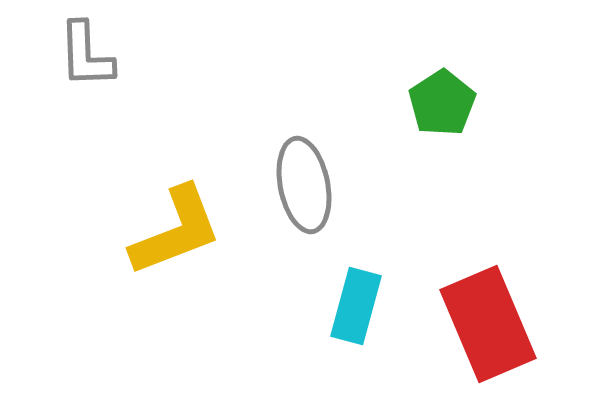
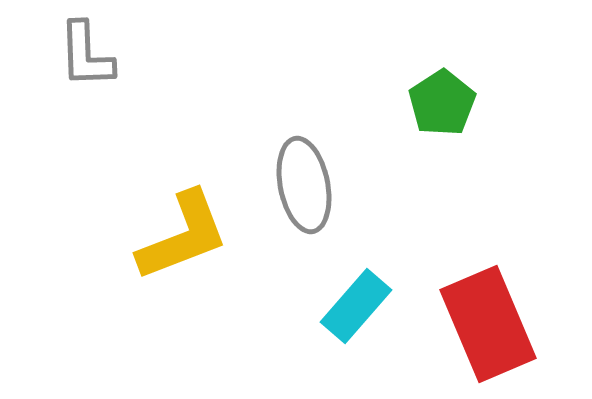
yellow L-shape: moved 7 px right, 5 px down
cyan rectangle: rotated 26 degrees clockwise
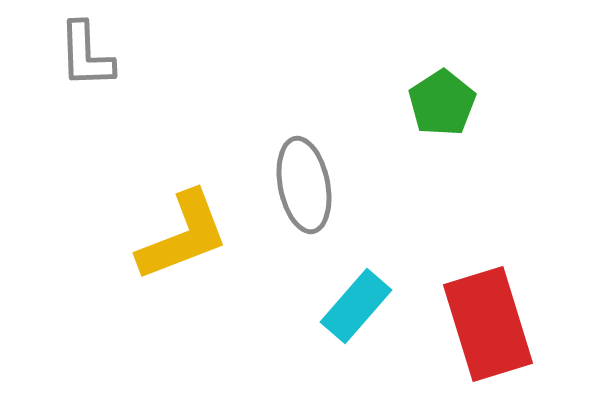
red rectangle: rotated 6 degrees clockwise
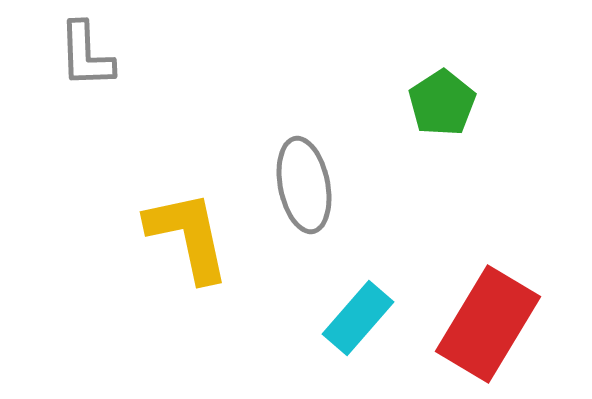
yellow L-shape: moved 5 px right; rotated 81 degrees counterclockwise
cyan rectangle: moved 2 px right, 12 px down
red rectangle: rotated 48 degrees clockwise
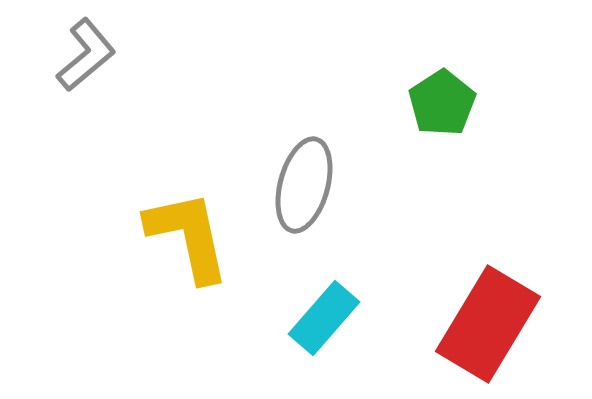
gray L-shape: rotated 128 degrees counterclockwise
gray ellipse: rotated 26 degrees clockwise
cyan rectangle: moved 34 px left
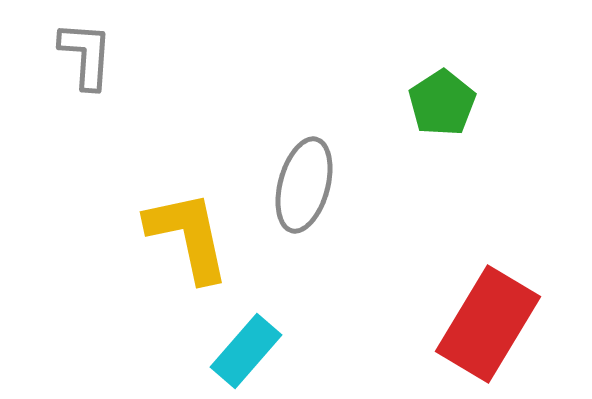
gray L-shape: rotated 46 degrees counterclockwise
cyan rectangle: moved 78 px left, 33 px down
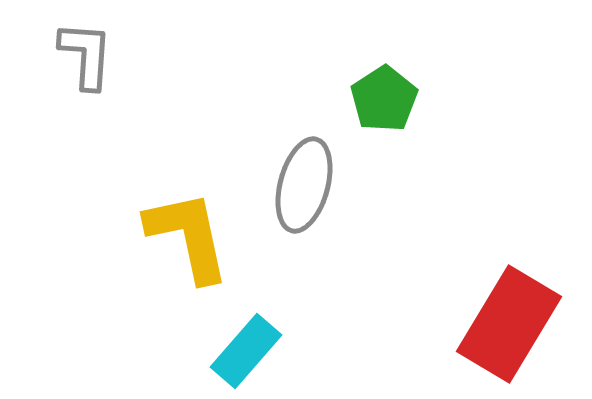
green pentagon: moved 58 px left, 4 px up
red rectangle: moved 21 px right
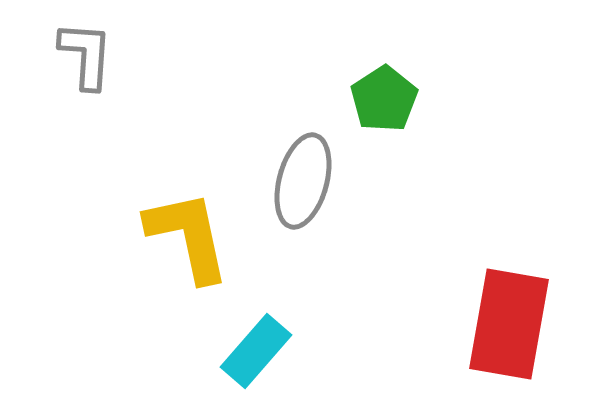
gray ellipse: moved 1 px left, 4 px up
red rectangle: rotated 21 degrees counterclockwise
cyan rectangle: moved 10 px right
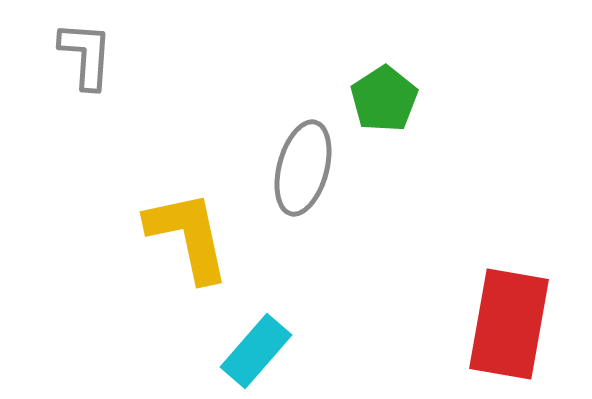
gray ellipse: moved 13 px up
